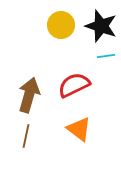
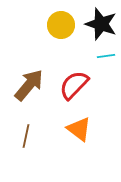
black star: moved 2 px up
red semicircle: rotated 20 degrees counterclockwise
brown arrow: moved 10 px up; rotated 24 degrees clockwise
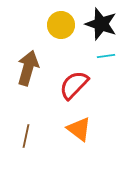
brown arrow: moved 1 px left, 17 px up; rotated 24 degrees counterclockwise
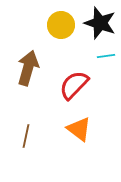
black star: moved 1 px left, 1 px up
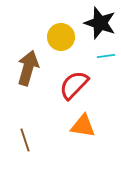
yellow circle: moved 12 px down
orange triangle: moved 4 px right, 3 px up; rotated 28 degrees counterclockwise
brown line: moved 1 px left, 4 px down; rotated 30 degrees counterclockwise
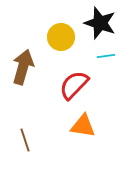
brown arrow: moved 5 px left, 1 px up
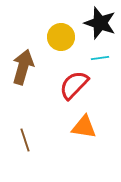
cyan line: moved 6 px left, 2 px down
orange triangle: moved 1 px right, 1 px down
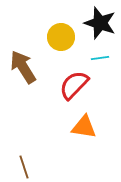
brown arrow: rotated 48 degrees counterclockwise
brown line: moved 1 px left, 27 px down
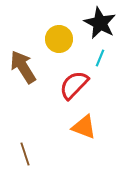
black star: rotated 8 degrees clockwise
yellow circle: moved 2 px left, 2 px down
cyan line: rotated 60 degrees counterclockwise
orange triangle: rotated 12 degrees clockwise
brown line: moved 1 px right, 13 px up
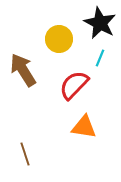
brown arrow: moved 3 px down
orange triangle: rotated 12 degrees counterclockwise
